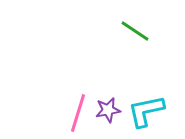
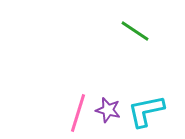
purple star: rotated 25 degrees clockwise
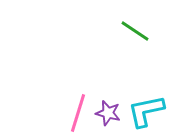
purple star: moved 3 px down
